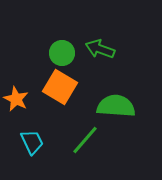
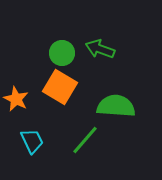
cyan trapezoid: moved 1 px up
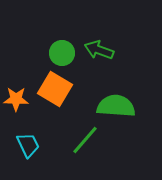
green arrow: moved 1 px left, 1 px down
orange square: moved 5 px left, 2 px down
orange star: rotated 25 degrees counterclockwise
cyan trapezoid: moved 4 px left, 4 px down
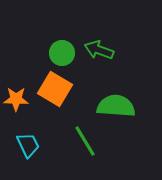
green line: moved 1 px down; rotated 72 degrees counterclockwise
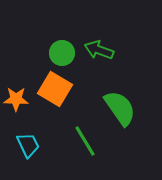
green semicircle: moved 4 px right, 2 px down; rotated 51 degrees clockwise
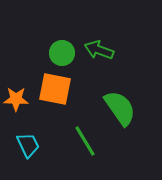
orange square: rotated 20 degrees counterclockwise
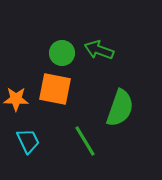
green semicircle: rotated 54 degrees clockwise
cyan trapezoid: moved 4 px up
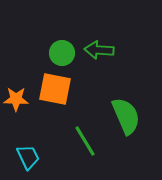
green arrow: rotated 16 degrees counterclockwise
green semicircle: moved 6 px right, 8 px down; rotated 42 degrees counterclockwise
cyan trapezoid: moved 16 px down
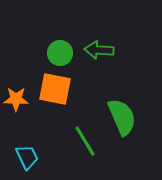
green circle: moved 2 px left
green semicircle: moved 4 px left, 1 px down
cyan trapezoid: moved 1 px left
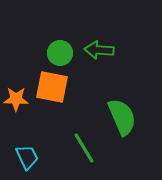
orange square: moved 3 px left, 2 px up
green line: moved 1 px left, 7 px down
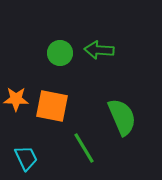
orange square: moved 19 px down
cyan trapezoid: moved 1 px left, 1 px down
